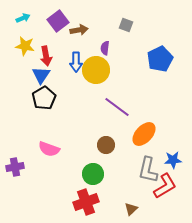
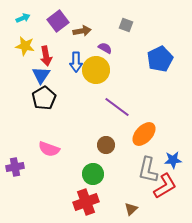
brown arrow: moved 3 px right, 1 px down
purple semicircle: rotated 112 degrees clockwise
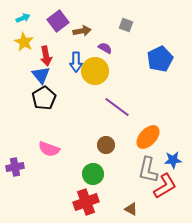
yellow star: moved 1 px left, 4 px up; rotated 18 degrees clockwise
yellow circle: moved 1 px left, 1 px down
blue triangle: rotated 12 degrees counterclockwise
orange ellipse: moved 4 px right, 3 px down
brown triangle: rotated 48 degrees counterclockwise
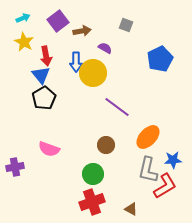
yellow circle: moved 2 px left, 2 px down
red cross: moved 6 px right
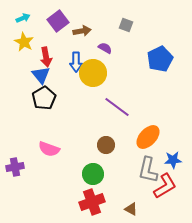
red arrow: moved 1 px down
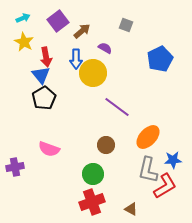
brown arrow: rotated 30 degrees counterclockwise
blue arrow: moved 3 px up
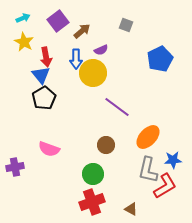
purple semicircle: moved 4 px left, 2 px down; rotated 128 degrees clockwise
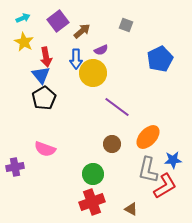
brown circle: moved 6 px right, 1 px up
pink semicircle: moved 4 px left
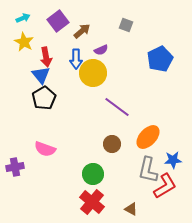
red cross: rotated 30 degrees counterclockwise
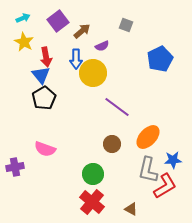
purple semicircle: moved 1 px right, 4 px up
